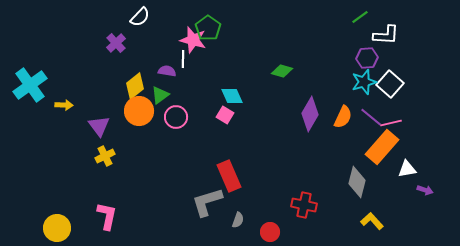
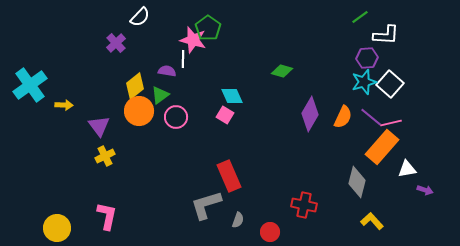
gray L-shape: moved 1 px left, 3 px down
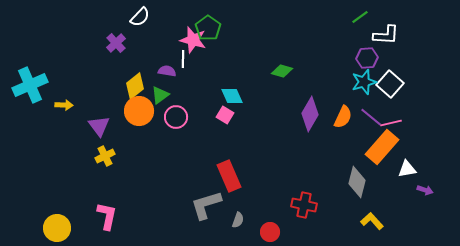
cyan cross: rotated 12 degrees clockwise
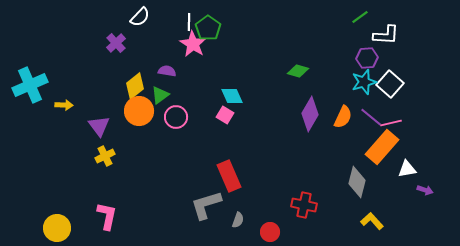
pink star: moved 4 px down; rotated 16 degrees clockwise
white line: moved 6 px right, 37 px up
green diamond: moved 16 px right
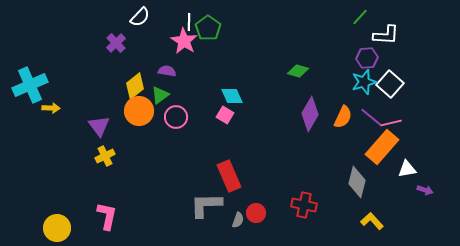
green line: rotated 12 degrees counterclockwise
pink star: moved 9 px left, 3 px up
yellow arrow: moved 13 px left, 3 px down
gray L-shape: rotated 16 degrees clockwise
red circle: moved 14 px left, 19 px up
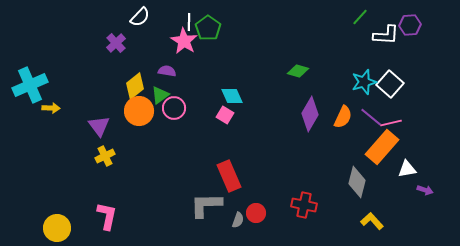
purple hexagon: moved 43 px right, 33 px up
pink circle: moved 2 px left, 9 px up
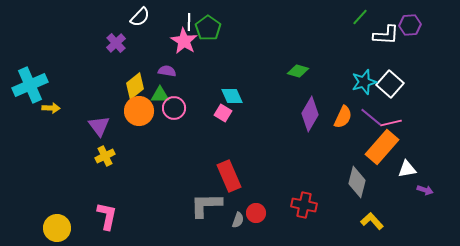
green triangle: rotated 36 degrees clockwise
pink square: moved 2 px left, 2 px up
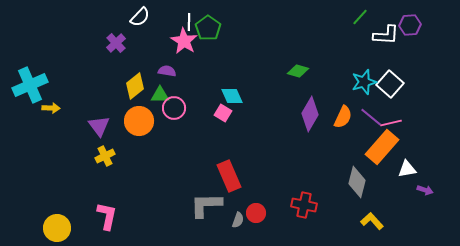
orange circle: moved 10 px down
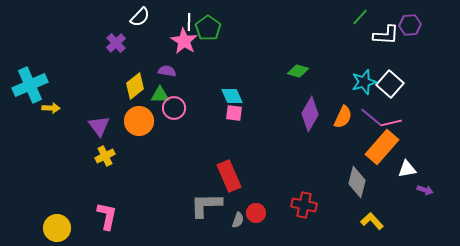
pink square: moved 11 px right; rotated 24 degrees counterclockwise
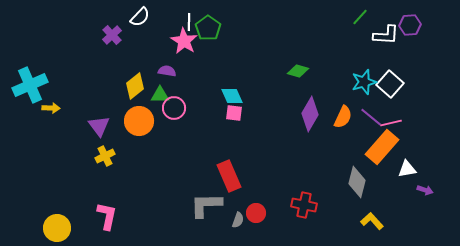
purple cross: moved 4 px left, 8 px up
